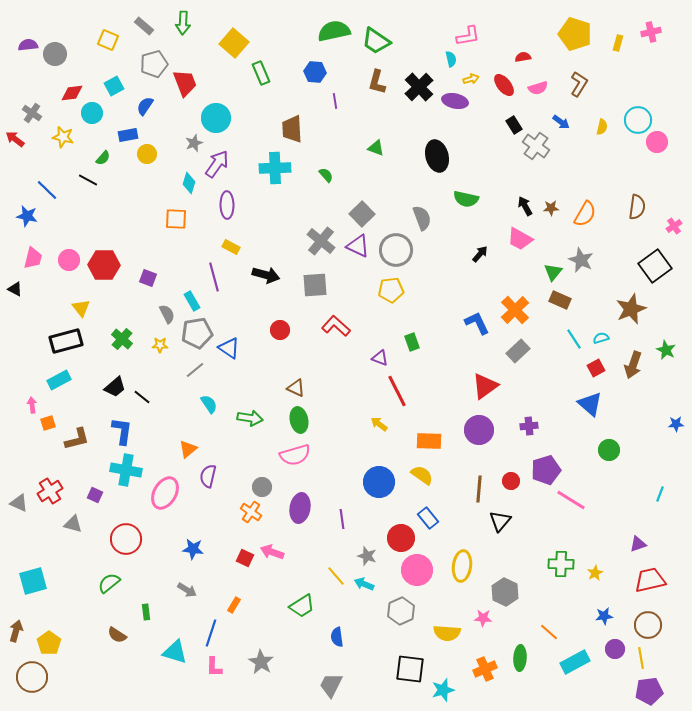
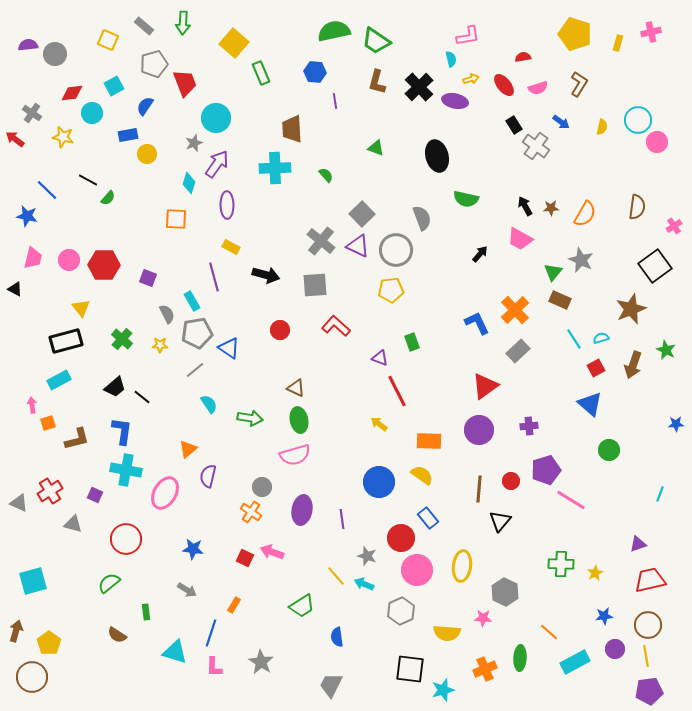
green semicircle at (103, 158): moved 5 px right, 40 px down
purple ellipse at (300, 508): moved 2 px right, 2 px down
yellow line at (641, 658): moved 5 px right, 2 px up
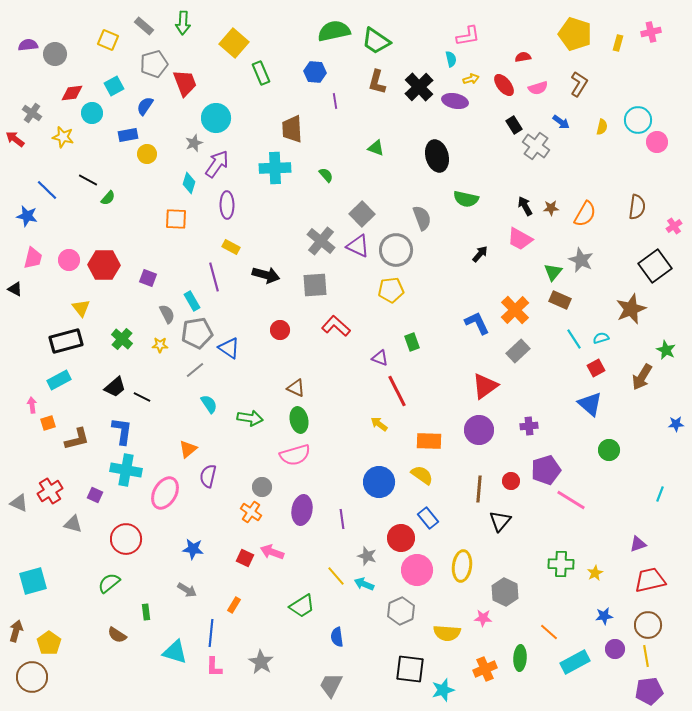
brown arrow at (633, 365): moved 9 px right, 12 px down; rotated 12 degrees clockwise
black line at (142, 397): rotated 12 degrees counterclockwise
blue line at (211, 633): rotated 12 degrees counterclockwise
